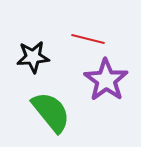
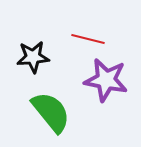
purple star: rotated 24 degrees counterclockwise
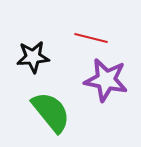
red line: moved 3 px right, 1 px up
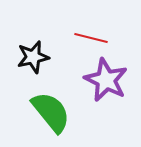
black star: rotated 8 degrees counterclockwise
purple star: rotated 15 degrees clockwise
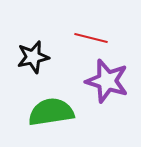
purple star: moved 1 px right, 1 px down; rotated 9 degrees counterclockwise
green semicircle: rotated 60 degrees counterclockwise
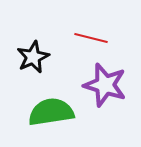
black star: rotated 12 degrees counterclockwise
purple star: moved 2 px left, 4 px down
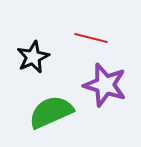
green semicircle: rotated 15 degrees counterclockwise
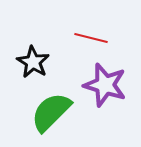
black star: moved 5 px down; rotated 16 degrees counterclockwise
green semicircle: rotated 21 degrees counterclockwise
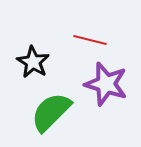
red line: moved 1 px left, 2 px down
purple star: moved 1 px right, 1 px up
